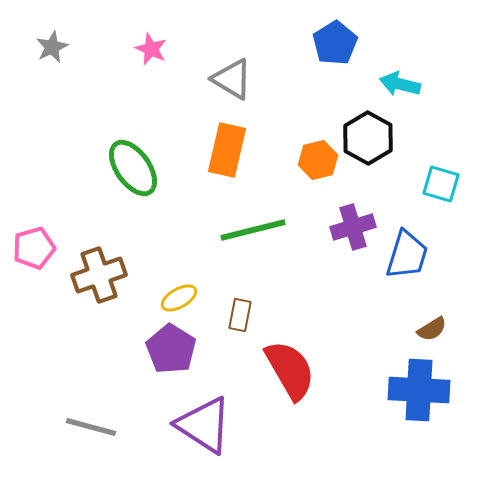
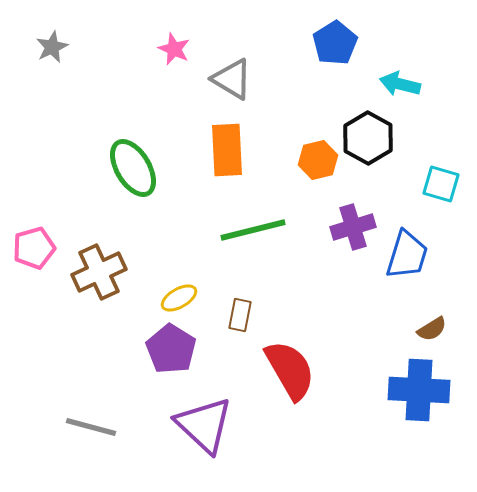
pink star: moved 23 px right
orange rectangle: rotated 16 degrees counterclockwise
green ellipse: rotated 4 degrees clockwise
brown cross: moved 3 px up; rotated 6 degrees counterclockwise
purple triangle: rotated 10 degrees clockwise
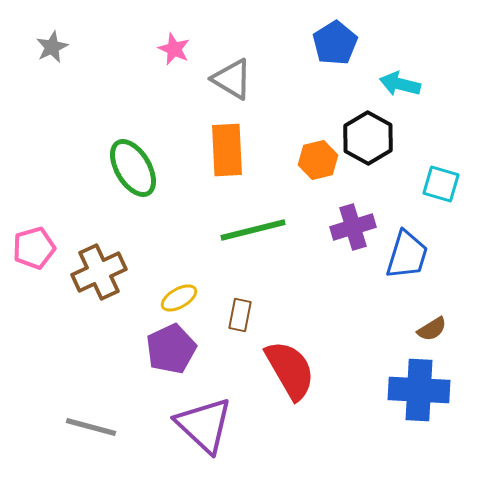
purple pentagon: rotated 15 degrees clockwise
